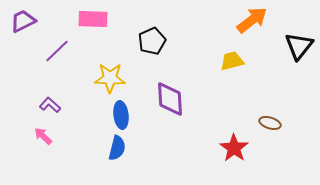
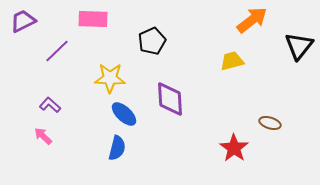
blue ellipse: moved 3 px right, 1 px up; rotated 40 degrees counterclockwise
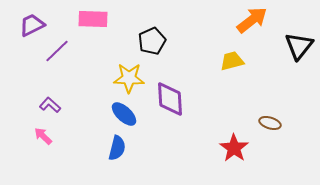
purple trapezoid: moved 9 px right, 4 px down
yellow star: moved 19 px right
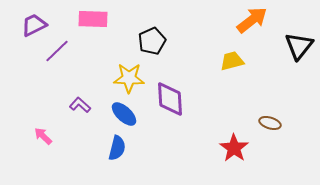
purple trapezoid: moved 2 px right
purple L-shape: moved 30 px right
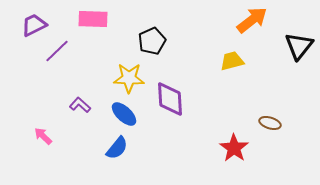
blue semicircle: rotated 25 degrees clockwise
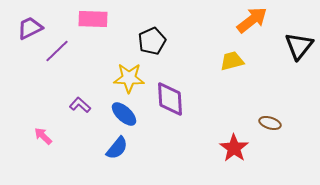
purple trapezoid: moved 4 px left, 3 px down
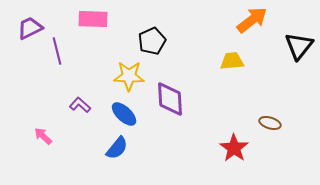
purple line: rotated 60 degrees counterclockwise
yellow trapezoid: rotated 10 degrees clockwise
yellow star: moved 2 px up
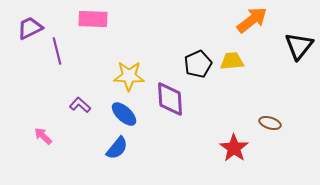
black pentagon: moved 46 px right, 23 px down
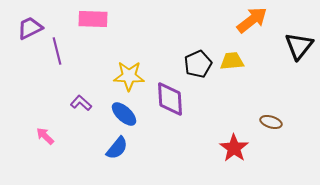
purple L-shape: moved 1 px right, 2 px up
brown ellipse: moved 1 px right, 1 px up
pink arrow: moved 2 px right
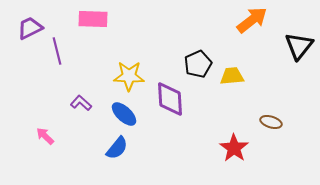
yellow trapezoid: moved 15 px down
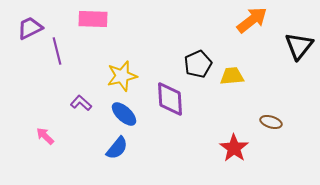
yellow star: moved 7 px left; rotated 16 degrees counterclockwise
